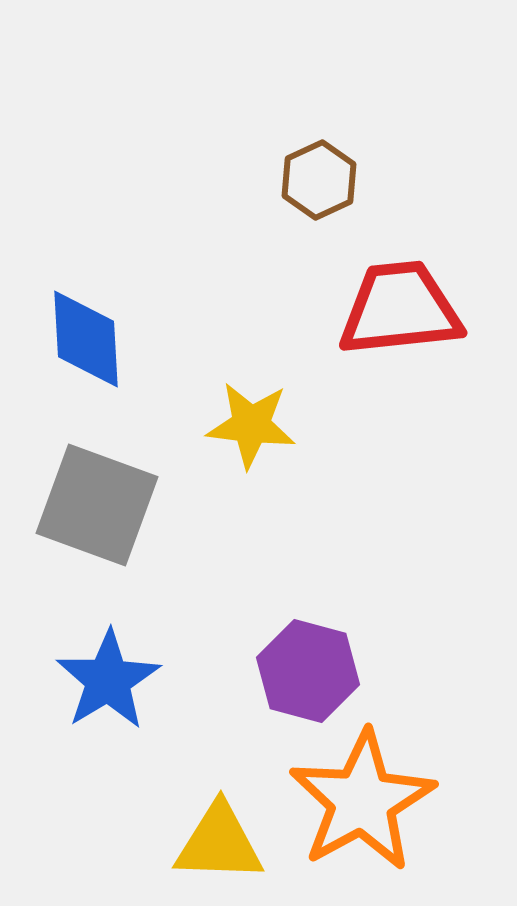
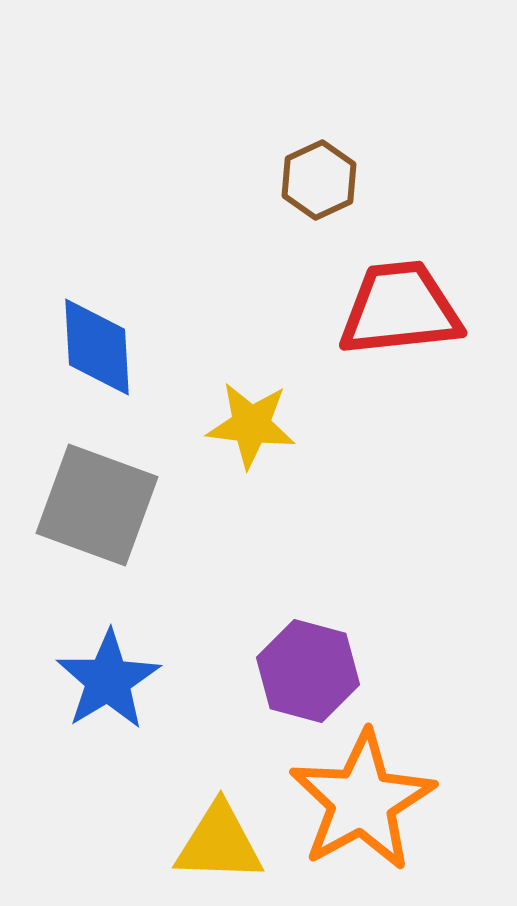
blue diamond: moved 11 px right, 8 px down
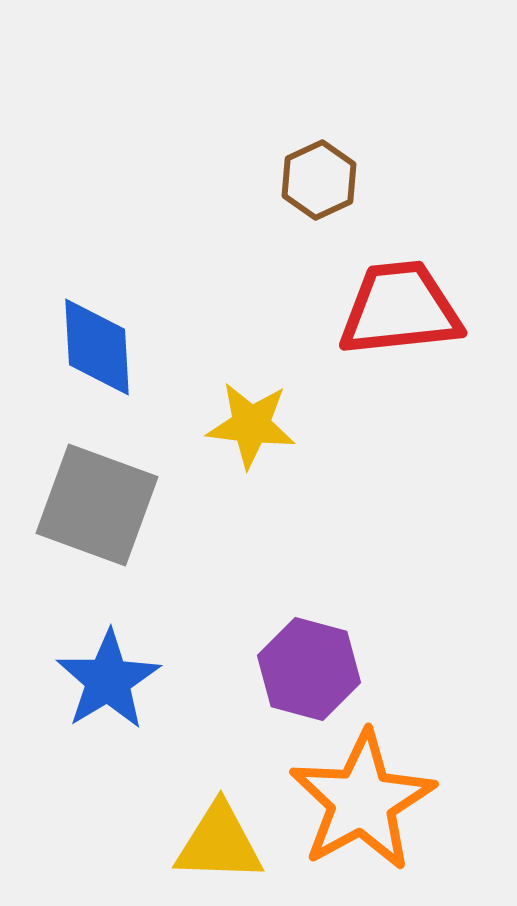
purple hexagon: moved 1 px right, 2 px up
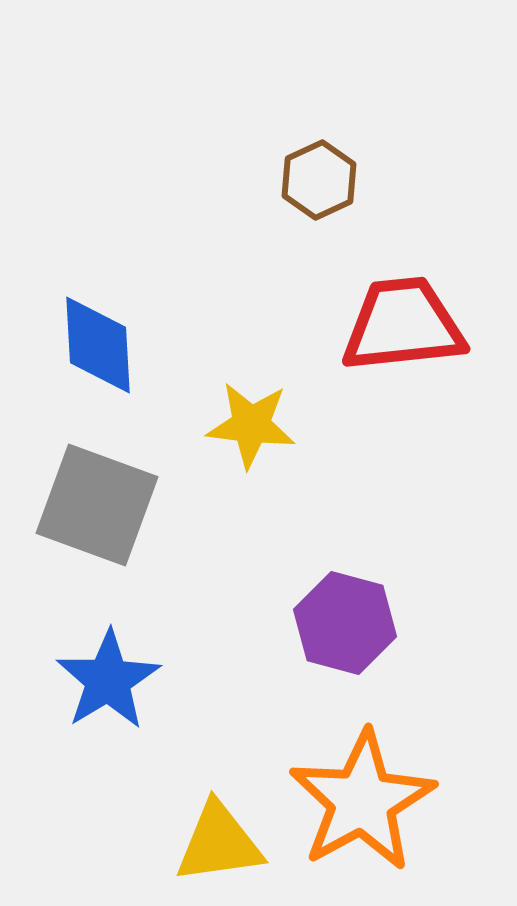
red trapezoid: moved 3 px right, 16 px down
blue diamond: moved 1 px right, 2 px up
purple hexagon: moved 36 px right, 46 px up
yellow triangle: rotated 10 degrees counterclockwise
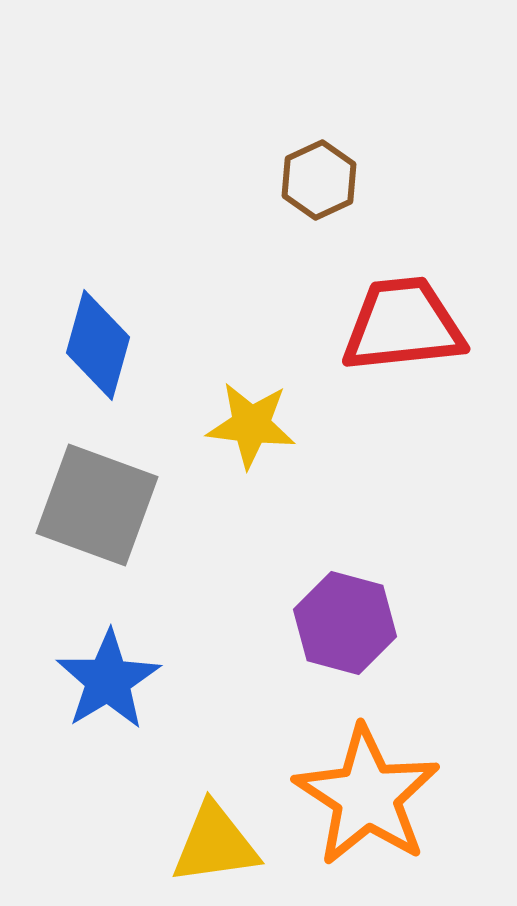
blue diamond: rotated 19 degrees clockwise
orange star: moved 5 px right, 5 px up; rotated 10 degrees counterclockwise
yellow triangle: moved 4 px left, 1 px down
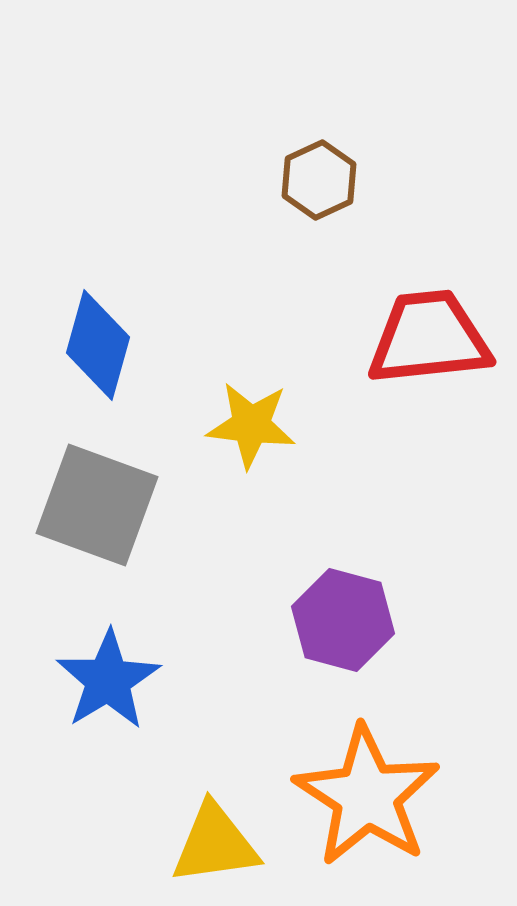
red trapezoid: moved 26 px right, 13 px down
purple hexagon: moved 2 px left, 3 px up
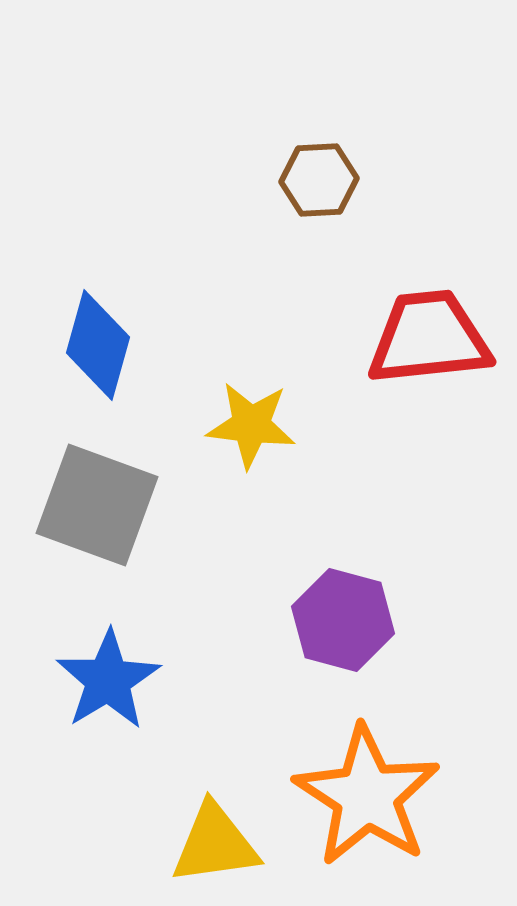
brown hexagon: rotated 22 degrees clockwise
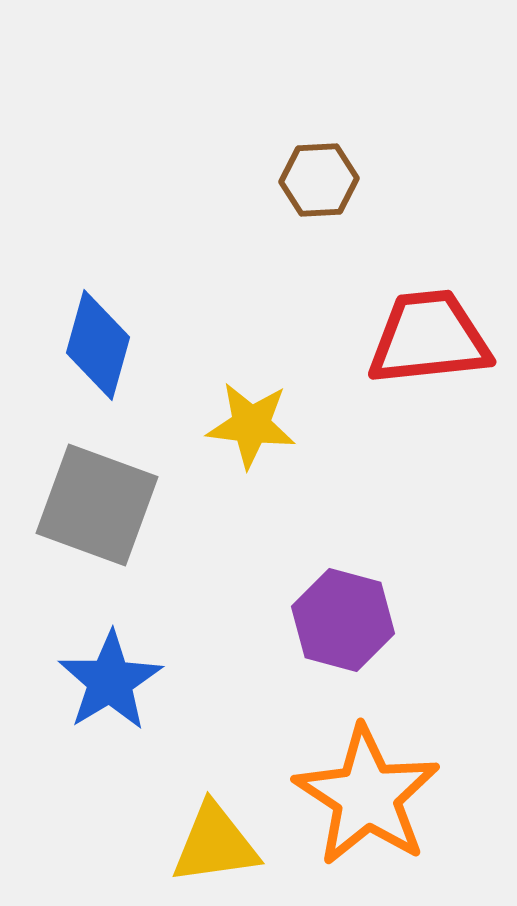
blue star: moved 2 px right, 1 px down
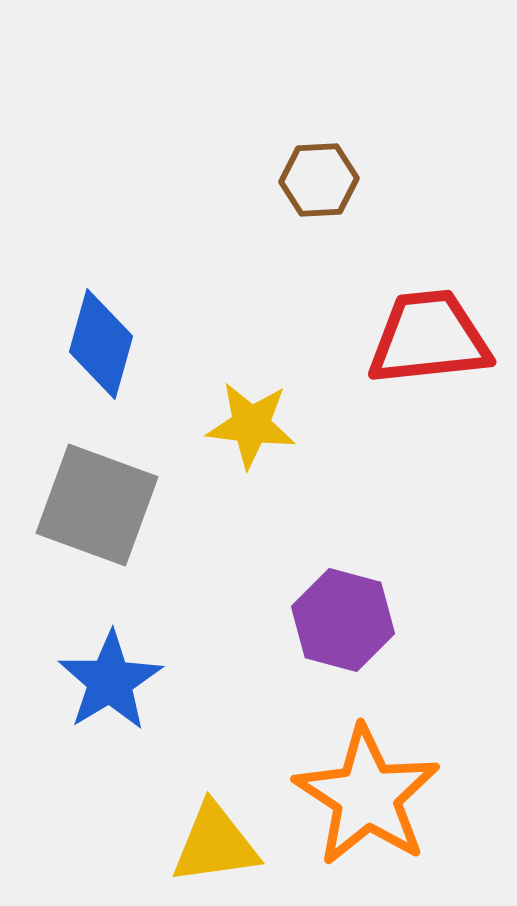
blue diamond: moved 3 px right, 1 px up
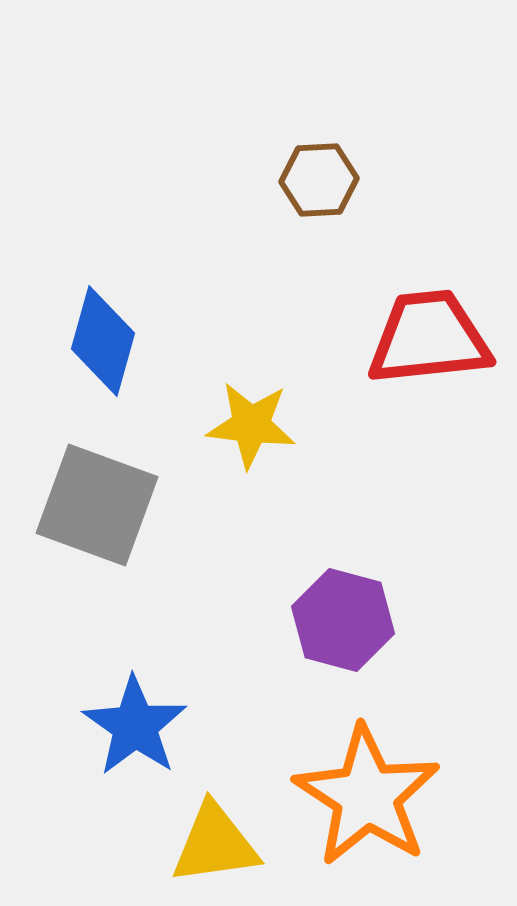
blue diamond: moved 2 px right, 3 px up
blue star: moved 25 px right, 45 px down; rotated 6 degrees counterclockwise
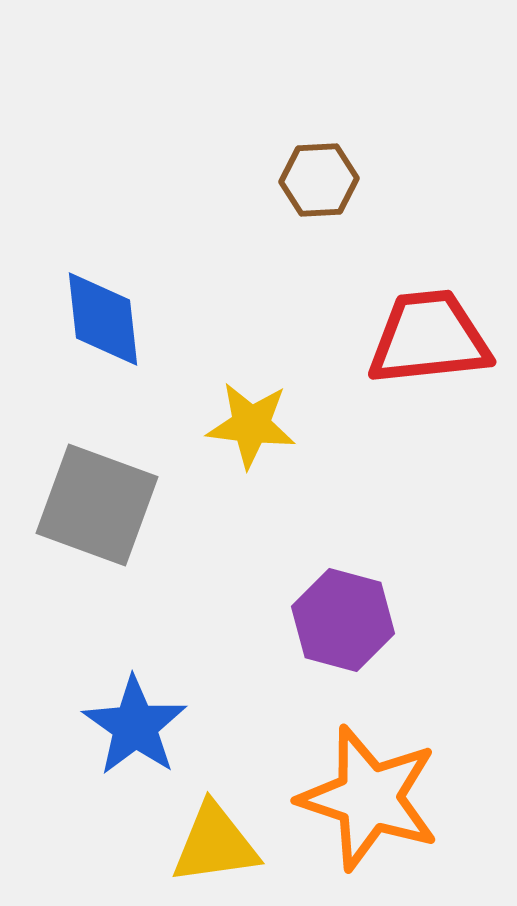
blue diamond: moved 22 px up; rotated 22 degrees counterclockwise
orange star: moved 2 px right, 2 px down; rotated 15 degrees counterclockwise
